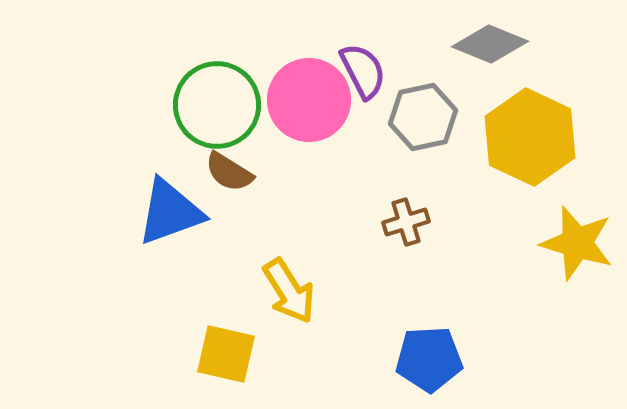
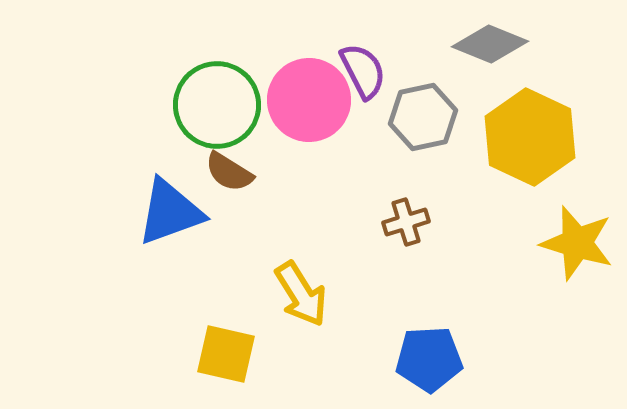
yellow arrow: moved 12 px right, 3 px down
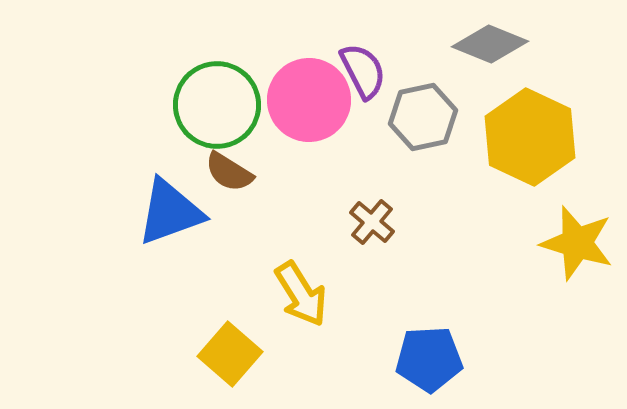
brown cross: moved 34 px left; rotated 33 degrees counterclockwise
yellow square: moved 4 px right; rotated 28 degrees clockwise
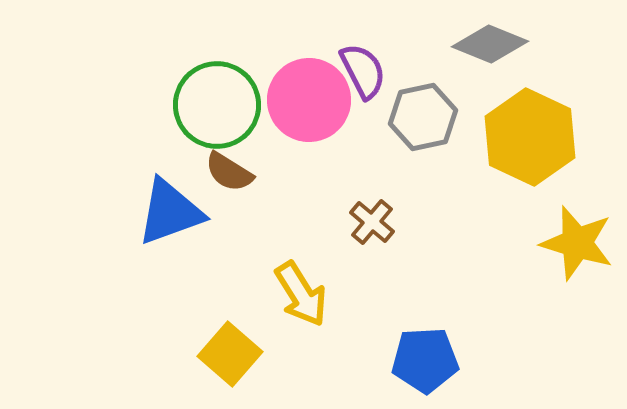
blue pentagon: moved 4 px left, 1 px down
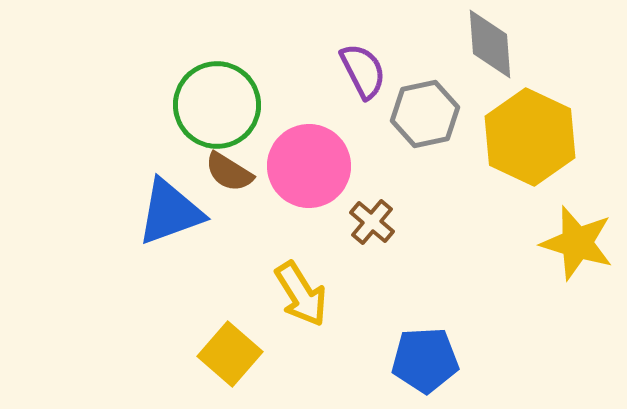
gray diamond: rotated 64 degrees clockwise
pink circle: moved 66 px down
gray hexagon: moved 2 px right, 3 px up
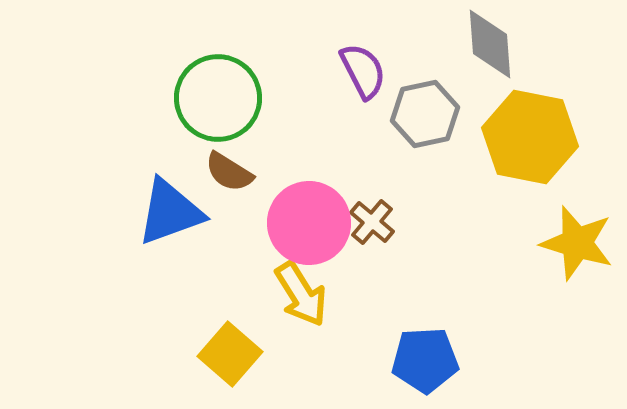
green circle: moved 1 px right, 7 px up
yellow hexagon: rotated 14 degrees counterclockwise
pink circle: moved 57 px down
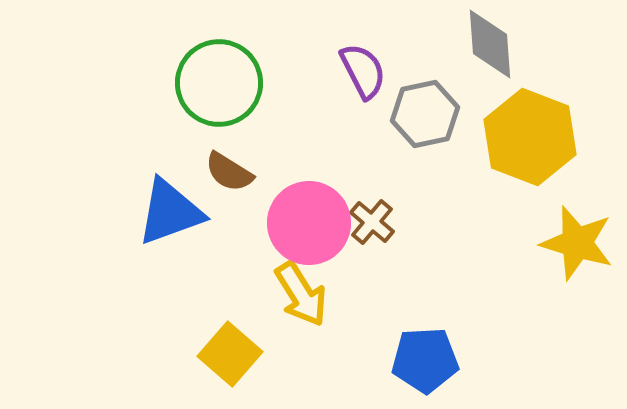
green circle: moved 1 px right, 15 px up
yellow hexagon: rotated 10 degrees clockwise
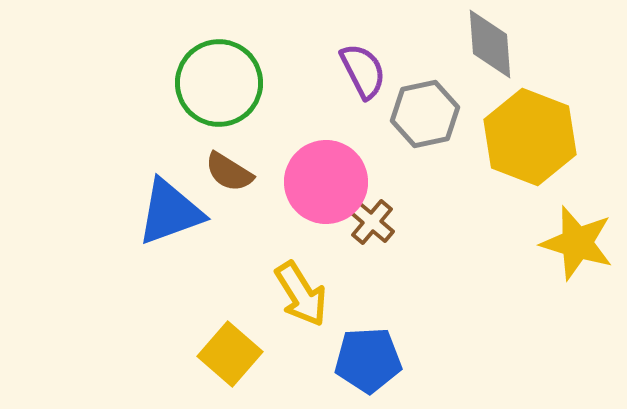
pink circle: moved 17 px right, 41 px up
blue pentagon: moved 57 px left
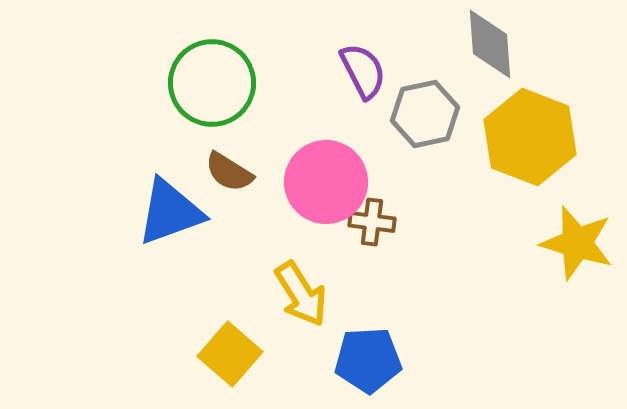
green circle: moved 7 px left
brown cross: rotated 33 degrees counterclockwise
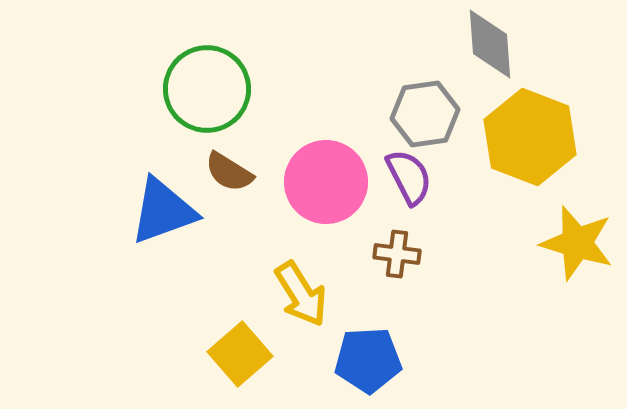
purple semicircle: moved 46 px right, 106 px down
green circle: moved 5 px left, 6 px down
gray hexagon: rotated 4 degrees clockwise
blue triangle: moved 7 px left, 1 px up
brown cross: moved 25 px right, 32 px down
yellow square: moved 10 px right; rotated 8 degrees clockwise
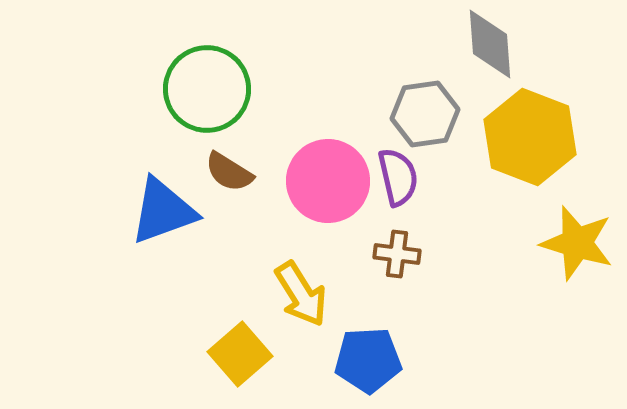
purple semicircle: moved 11 px left; rotated 14 degrees clockwise
pink circle: moved 2 px right, 1 px up
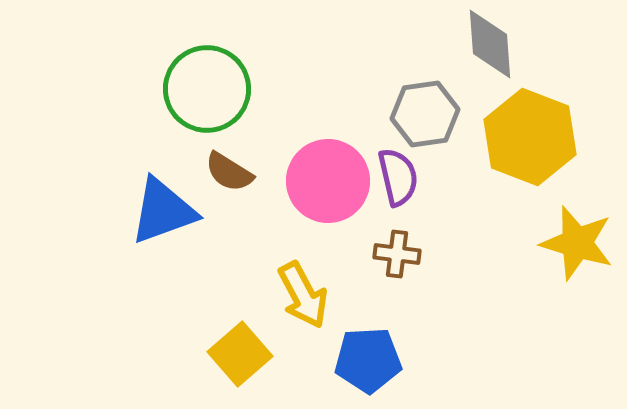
yellow arrow: moved 2 px right, 1 px down; rotated 4 degrees clockwise
